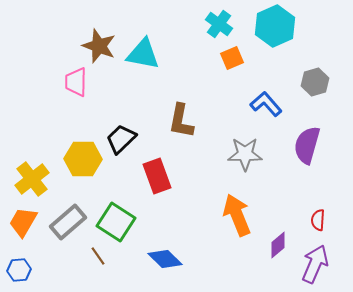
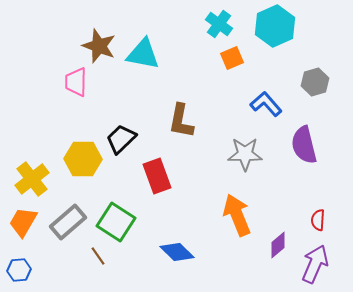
purple semicircle: moved 3 px left; rotated 30 degrees counterclockwise
blue diamond: moved 12 px right, 7 px up
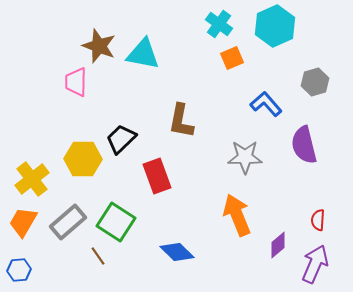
gray star: moved 3 px down
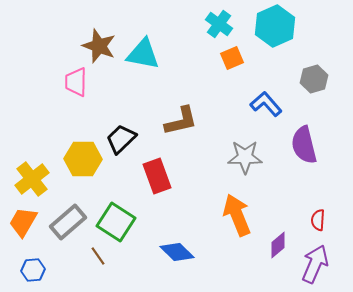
gray hexagon: moved 1 px left, 3 px up
brown L-shape: rotated 114 degrees counterclockwise
blue hexagon: moved 14 px right
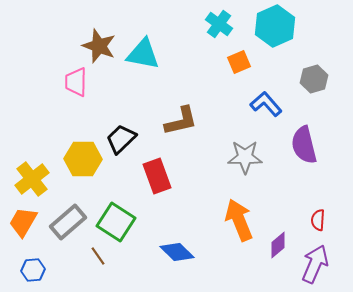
orange square: moved 7 px right, 4 px down
orange arrow: moved 2 px right, 5 px down
